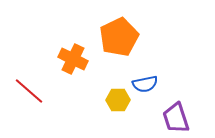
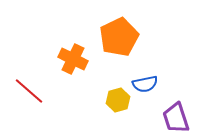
yellow hexagon: rotated 15 degrees counterclockwise
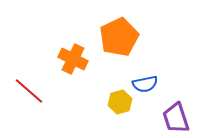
yellow hexagon: moved 2 px right, 2 px down
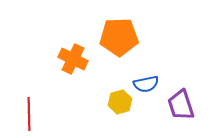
orange pentagon: rotated 24 degrees clockwise
blue semicircle: moved 1 px right
red line: moved 23 px down; rotated 48 degrees clockwise
purple trapezoid: moved 5 px right, 13 px up
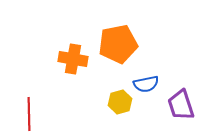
orange pentagon: moved 1 px left, 7 px down; rotated 9 degrees counterclockwise
orange cross: rotated 16 degrees counterclockwise
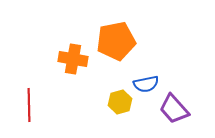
orange pentagon: moved 2 px left, 3 px up
purple trapezoid: moved 7 px left, 4 px down; rotated 24 degrees counterclockwise
red line: moved 9 px up
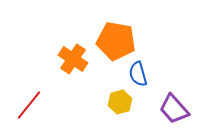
orange pentagon: rotated 21 degrees clockwise
orange cross: rotated 24 degrees clockwise
blue semicircle: moved 8 px left, 10 px up; rotated 85 degrees clockwise
red line: rotated 40 degrees clockwise
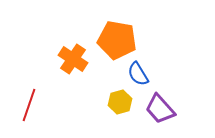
orange pentagon: moved 1 px right, 1 px up
blue semicircle: rotated 15 degrees counterclockwise
red line: rotated 20 degrees counterclockwise
purple trapezoid: moved 14 px left
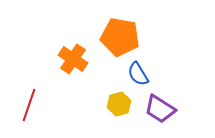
orange pentagon: moved 3 px right, 3 px up
yellow hexagon: moved 1 px left, 2 px down
purple trapezoid: rotated 16 degrees counterclockwise
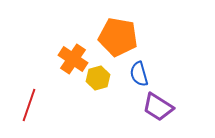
orange pentagon: moved 2 px left
blue semicircle: moved 1 px right; rotated 15 degrees clockwise
yellow hexagon: moved 21 px left, 26 px up
purple trapezoid: moved 2 px left, 2 px up
